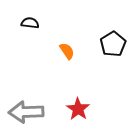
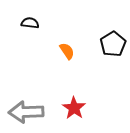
red star: moved 4 px left, 1 px up
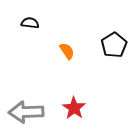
black pentagon: moved 1 px right, 1 px down
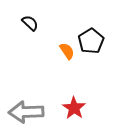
black semicircle: rotated 36 degrees clockwise
black pentagon: moved 23 px left, 4 px up
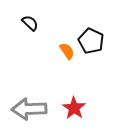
black pentagon: rotated 15 degrees counterclockwise
gray arrow: moved 3 px right, 3 px up
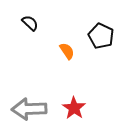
black pentagon: moved 10 px right, 5 px up
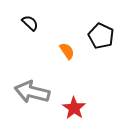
gray arrow: moved 3 px right, 17 px up; rotated 16 degrees clockwise
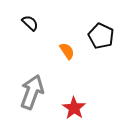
gray arrow: rotated 96 degrees clockwise
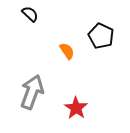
black semicircle: moved 9 px up
red star: moved 2 px right
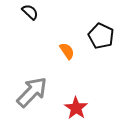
black semicircle: moved 2 px up
gray arrow: rotated 24 degrees clockwise
